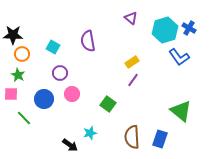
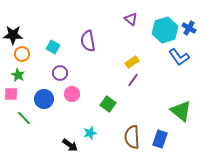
purple triangle: moved 1 px down
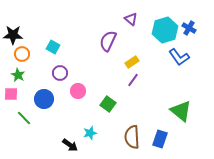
purple semicircle: moved 20 px right; rotated 35 degrees clockwise
pink circle: moved 6 px right, 3 px up
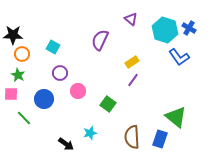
cyan hexagon: rotated 25 degrees counterclockwise
purple semicircle: moved 8 px left, 1 px up
green triangle: moved 5 px left, 6 px down
black arrow: moved 4 px left, 1 px up
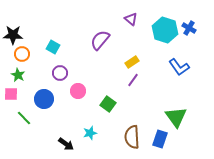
purple semicircle: rotated 15 degrees clockwise
blue L-shape: moved 10 px down
green triangle: rotated 15 degrees clockwise
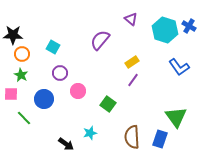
blue cross: moved 2 px up
green star: moved 3 px right
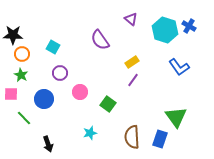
purple semicircle: rotated 75 degrees counterclockwise
pink circle: moved 2 px right, 1 px down
black arrow: moved 18 px left; rotated 35 degrees clockwise
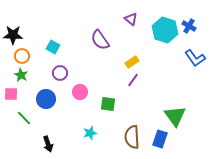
orange circle: moved 2 px down
blue L-shape: moved 16 px right, 9 px up
blue circle: moved 2 px right
green square: rotated 28 degrees counterclockwise
green triangle: moved 1 px left, 1 px up
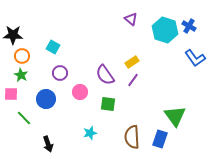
purple semicircle: moved 5 px right, 35 px down
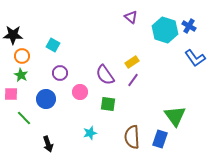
purple triangle: moved 2 px up
cyan square: moved 2 px up
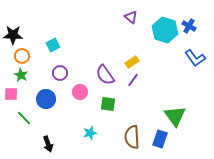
cyan square: rotated 32 degrees clockwise
